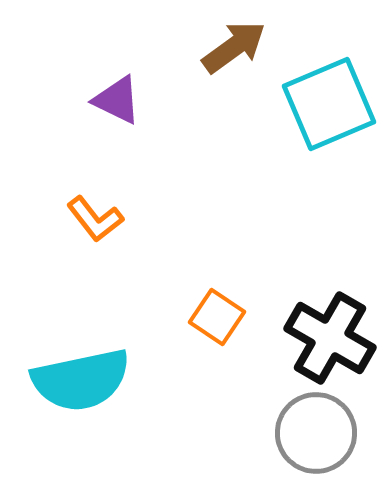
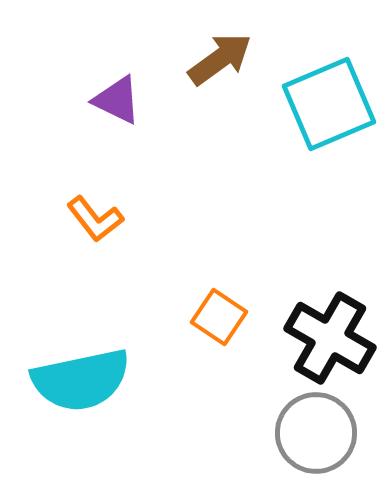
brown arrow: moved 14 px left, 12 px down
orange square: moved 2 px right
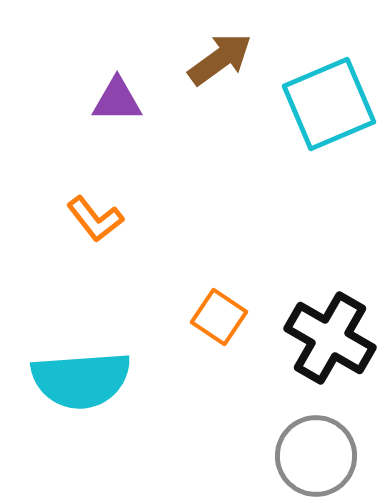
purple triangle: rotated 26 degrees counterclockwise
cyan semicircle: rotated 8 degrees clockwise
gray circle: moved 23 px down
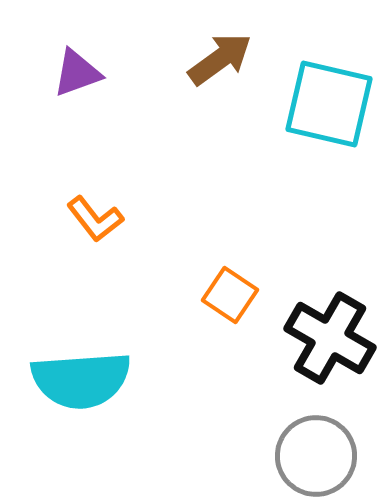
purple triangle: moved 40 px left, 27 px up; rotated 20 degrees counterclockwise
cyan square: rotated 36 degrees clockwise
orange square: moved 11 px right, 22 px up
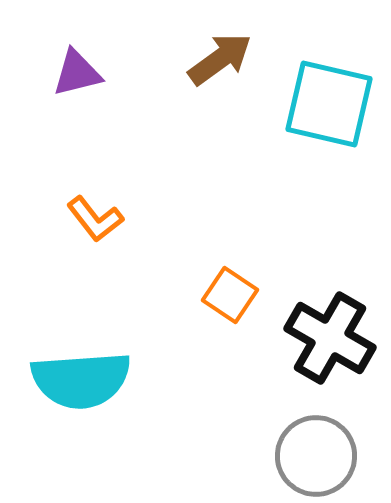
purple triangle: rotated 6 degrees clockwise
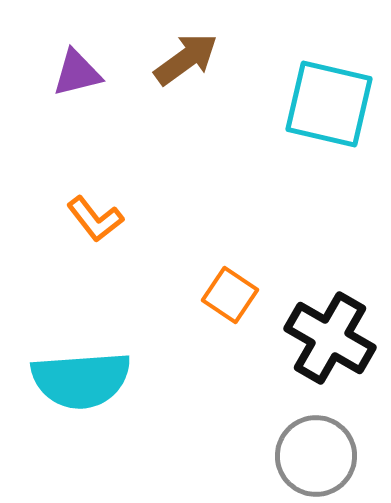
brown arrow: moved 34 px left
